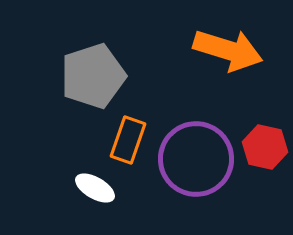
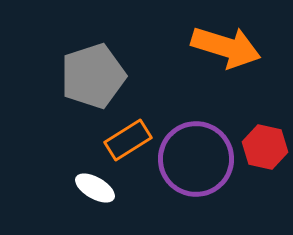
orange arrow: moved 2 px left, 3 px up
orange rectangle: rotated 39 degrees clockwise
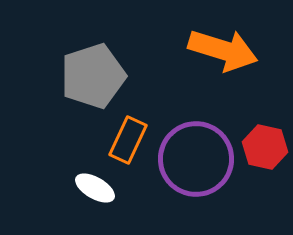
orange arrow: moved 3 px left, 3 px down
orange rectangle: rotated 33 degrees counterclockwise
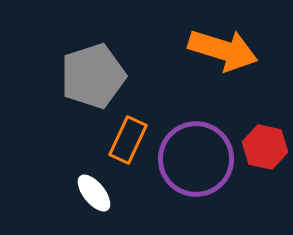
white ellipse: moved 1 px left, 5 px down; rotated 21 degrees clockwise
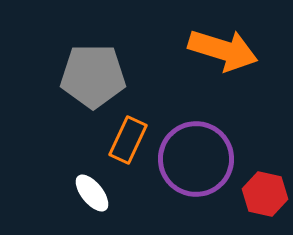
gray pentagon: rotated 18 degrees clockwise
red hexagon: moved 47 px down
white ellipse: moved 2 px left
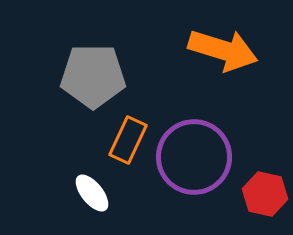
purple circle: moved 2 px left, 2 px up
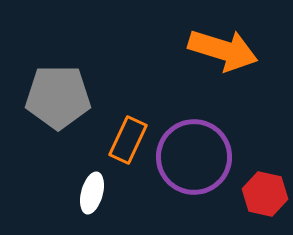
gray pentagon: moved 35 px left, 21 px down
white ellipse: rotated 54 degrees clockwise
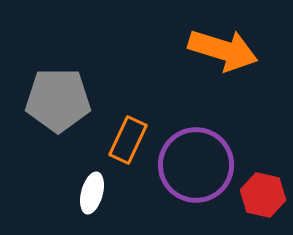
gray pentagon: moved 3 px down
purple circle: moved 2 px right, 8 px down
red hexagon: moved 2 px left, 1 px down
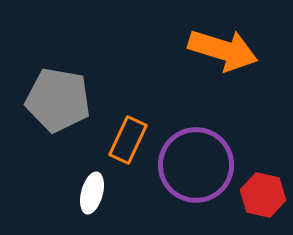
gray pentagon: rotated 10 degrees clockwise
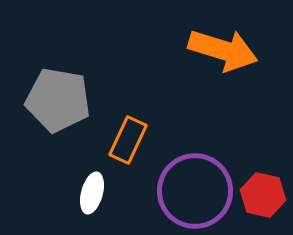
purple circle: moved 1 px left, 26 px down
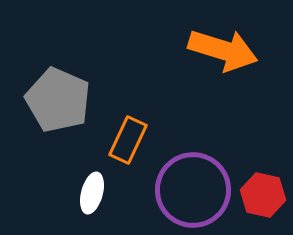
gray pentagon: rotated 14 degrees clockwise
purple circle: moved 2 px left, 1 px up
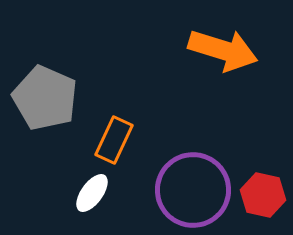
gray pentagon: moved 13 px left, 2 px up
orange rectangle: moved 14 px left
white ellipse: rotated 21 degrees clockwise
